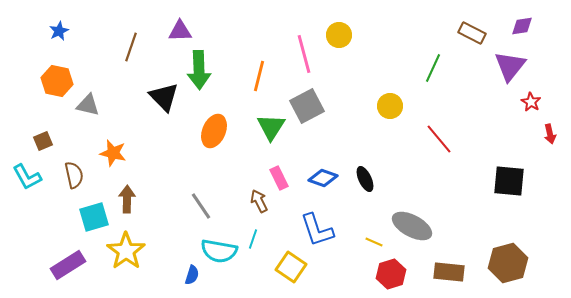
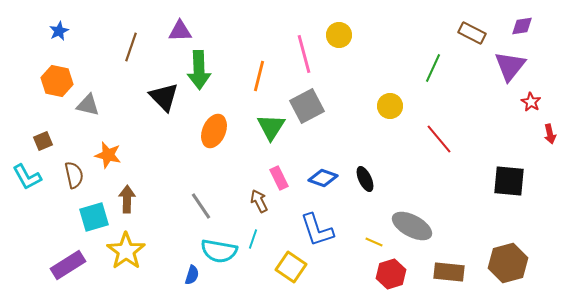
orange star at (113, 153): moved 5 px left, 2 px down
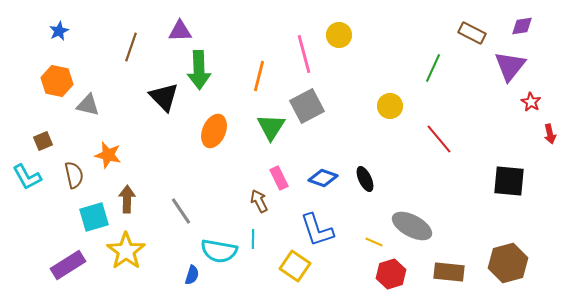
gray line at (201, 206): moved 20 px left, 5 px down
cyan line at (253, 239): rotated 18 degrees counterclockwise
yellow square at (291, 267): moved 4 px right, 1 px up
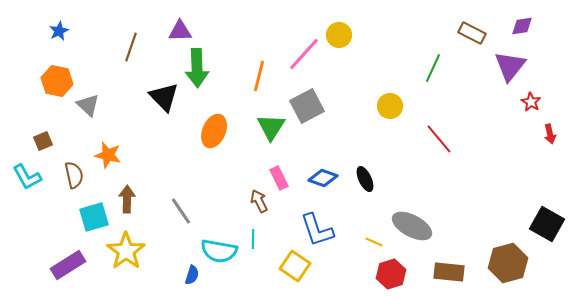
pink line at (304, 54): rotated 57 degrees clockwise
green arrow at (199, 70): moved 2 px left, 2 px up
gray triangle at (88, 105): rotated 30 degrees clockwise
black square at (509, 181): moved 38 px right, 43 px down; rotated 24 degrees clockwise
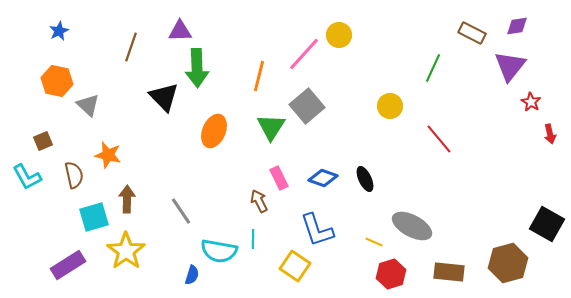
purple diamond at (522, 26): moved 5 px left
gray square at (307, 106): rotated 12 degrees counterclockwise
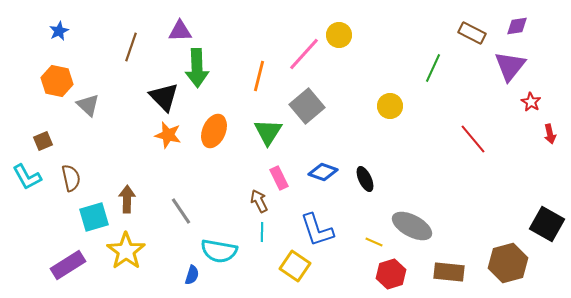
green triangle at (271, 127): moved 3 px left, 5 px down
red line at (439, 139): moved 34 px right
orange star at (108, 155): moved 60 px right, 20 px up
brown semicircle at (74, 175): moved 3 px left, 3 px down
blue diamond at (323, 178): moved 6 px up
cyan line at (253, 239): moved 9 px right, 7 px up
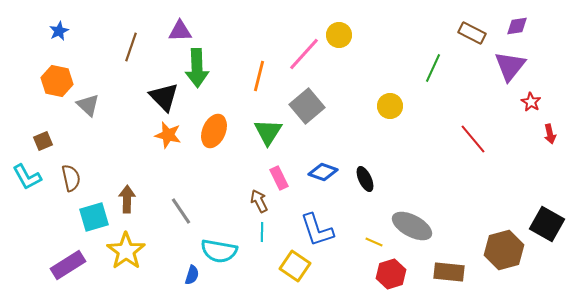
brown hexagon at (508, 263): moved 4 px left, 13 px up
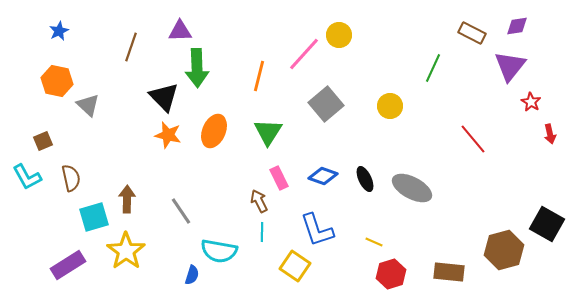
gray square at (307, 106): moved 19 px right, 2 px up
blue diamond at (323, 172): moved 4 px down
gray ellipse at (412, 226): moved 38 px up
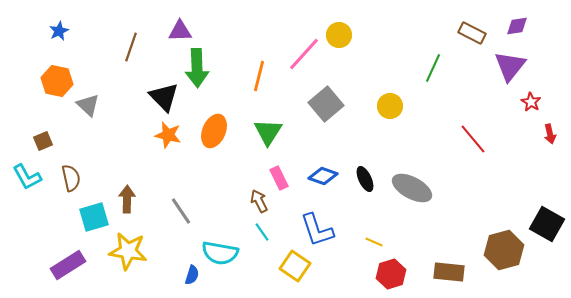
cyan line at (262, 232): rotated 36 degrees counterclockwise
yellow star at (126, 251): moved 2 px right; rotated 27 degrees counterclockwise
cyan semicircle at (219, 251): moved 1 px right, 2 px down
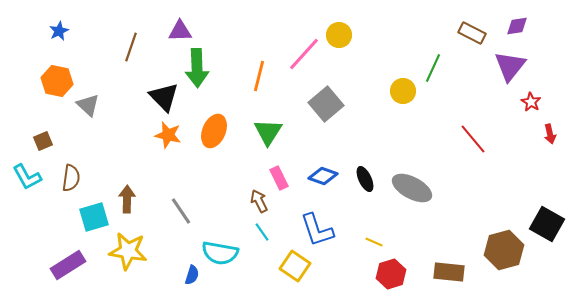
yellow circle at (390, 106): moved 13 px right, 15 px up
brown semicircle at (71, 178): rotated 20 degrees clockwise
